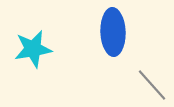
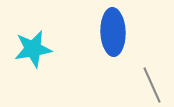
gray line: rotated 18 degrees clockwise
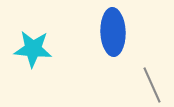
cyan star: rotated 15 degrees clockwise
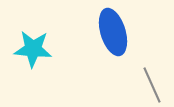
blue ellipse: rotated 15 degrees counterclockwise
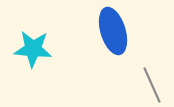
blue ellipse: moved 1 px up
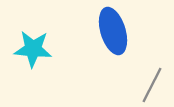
gray line: rotated 51 degrees clockwise
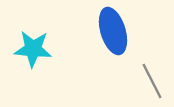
gray line: moved 4 px up; rotated 54 degrees counterclockwise
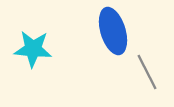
gray line: moved 5 px left, 9 px up
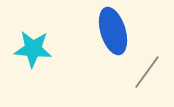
gray line: rotated 63 degrees clockwise
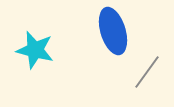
cyan star: moved 2 px right, 1 px down; rotated 9 degrees clockwise
